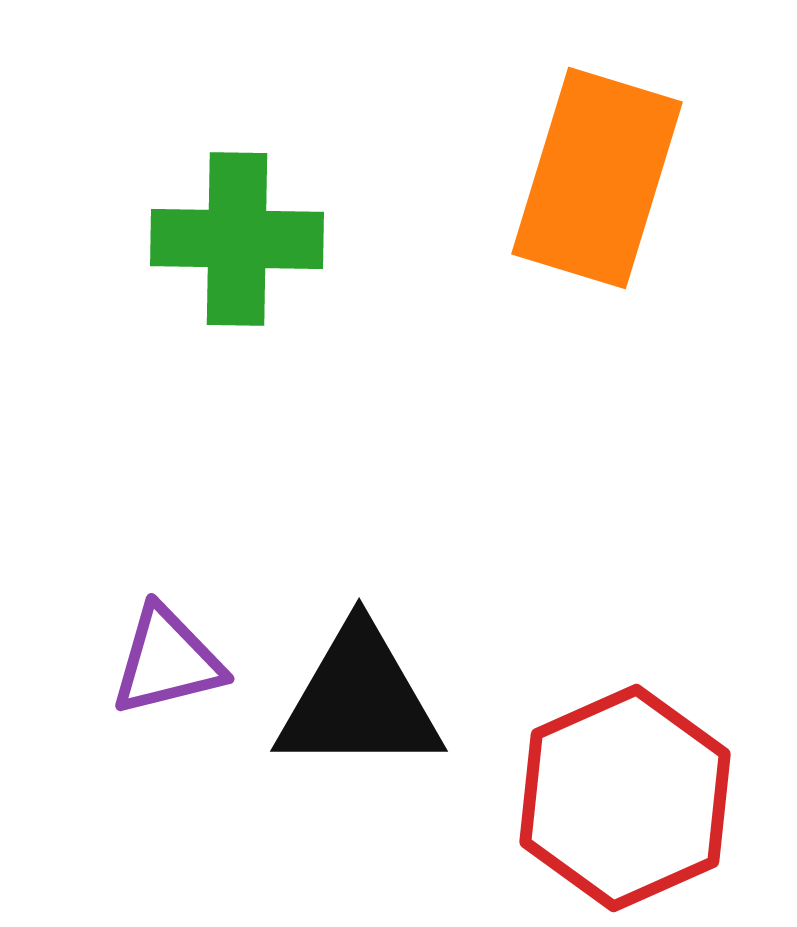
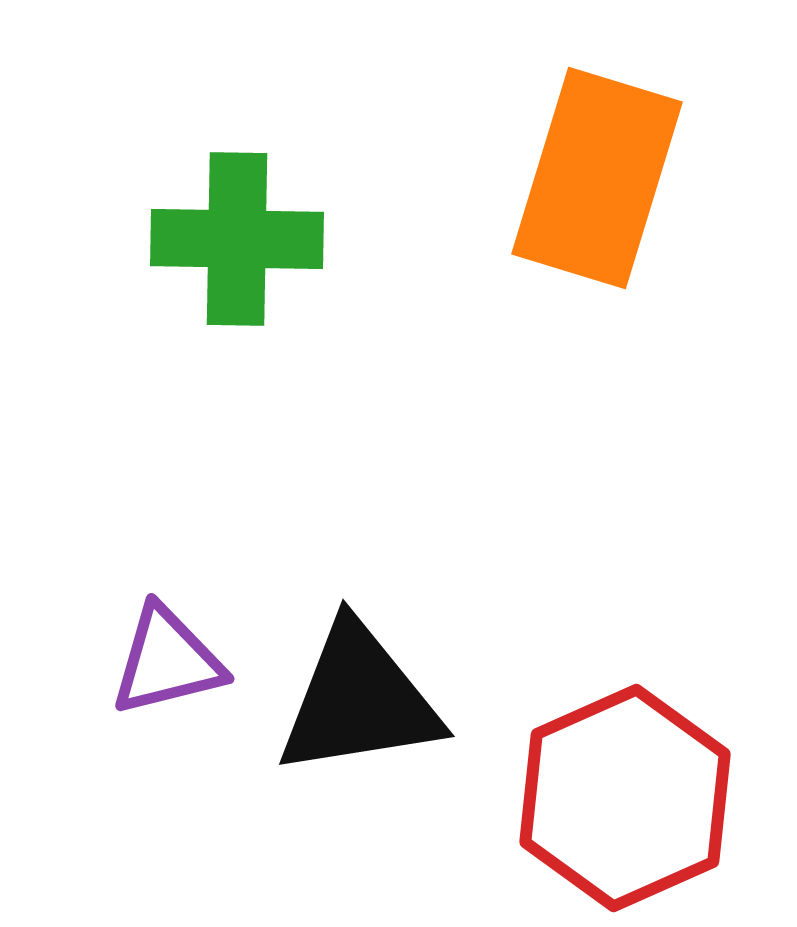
black triangle: rotated 9 degrees counterclockwise
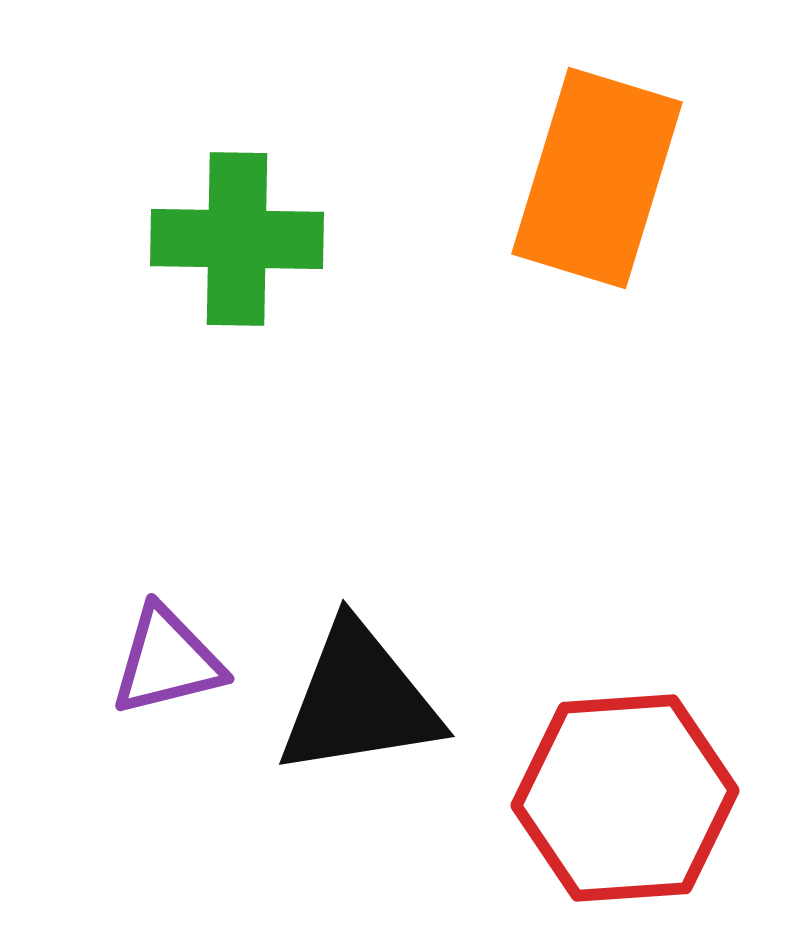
red hexagon: rotated 20 degrees clockwise
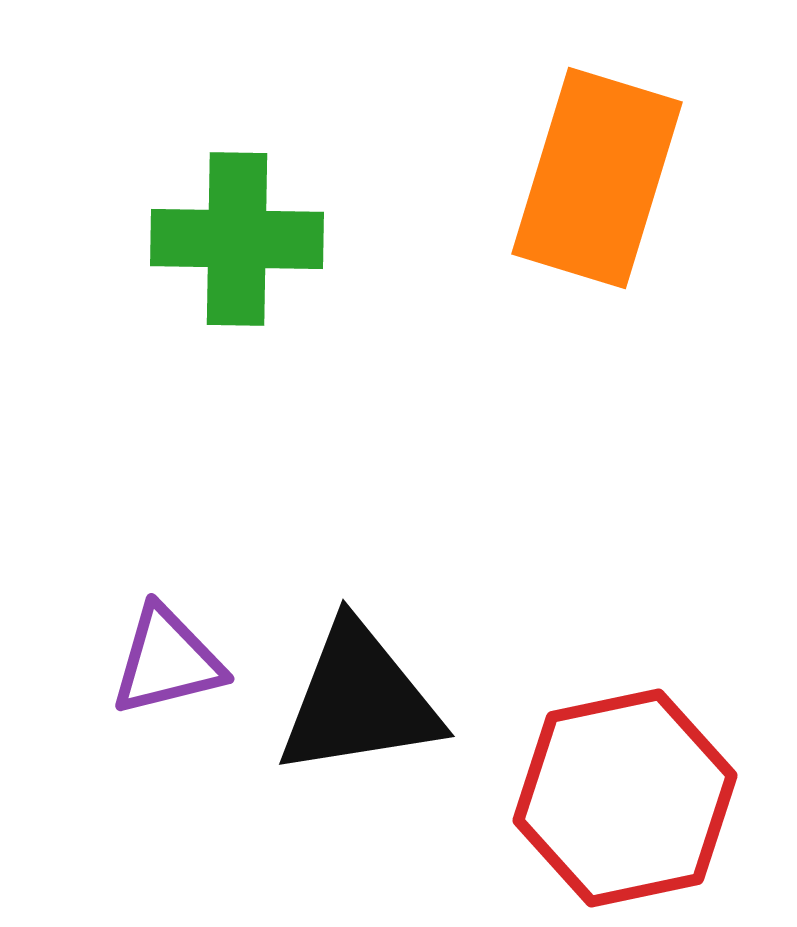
red hexagon: rotated 8 degrees counterclockwise
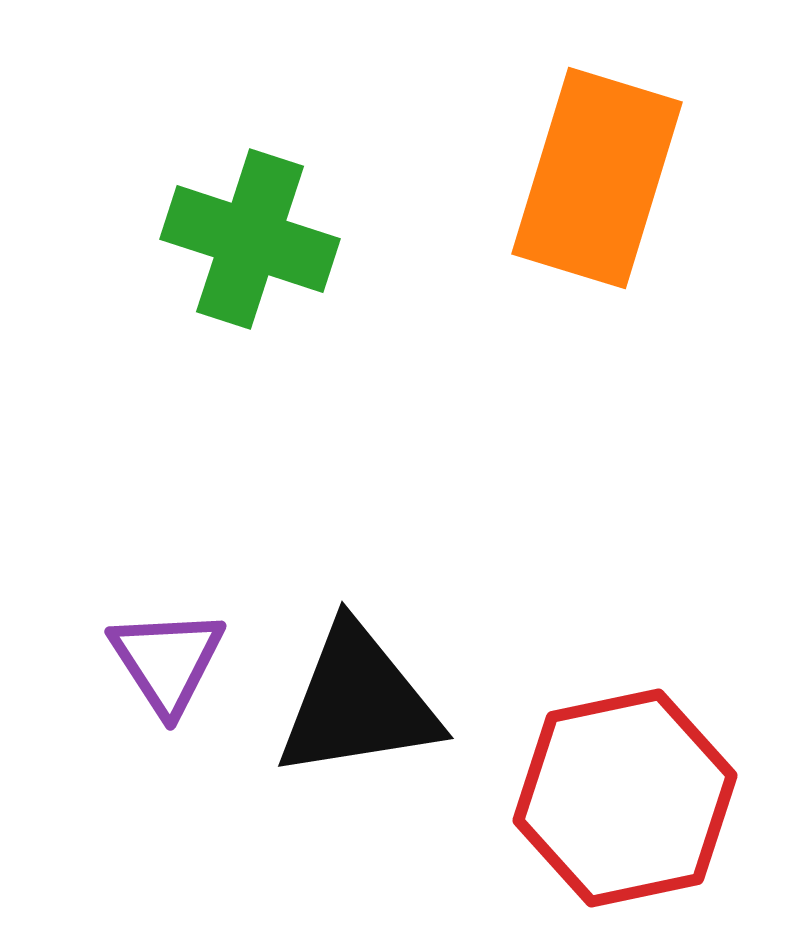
green cross: moved 13 px right; rotated 17 degrees clockwise
purple triangle: rotated 49 degrees counterclockwise
black triangle: moved 1 px left, 2 px down
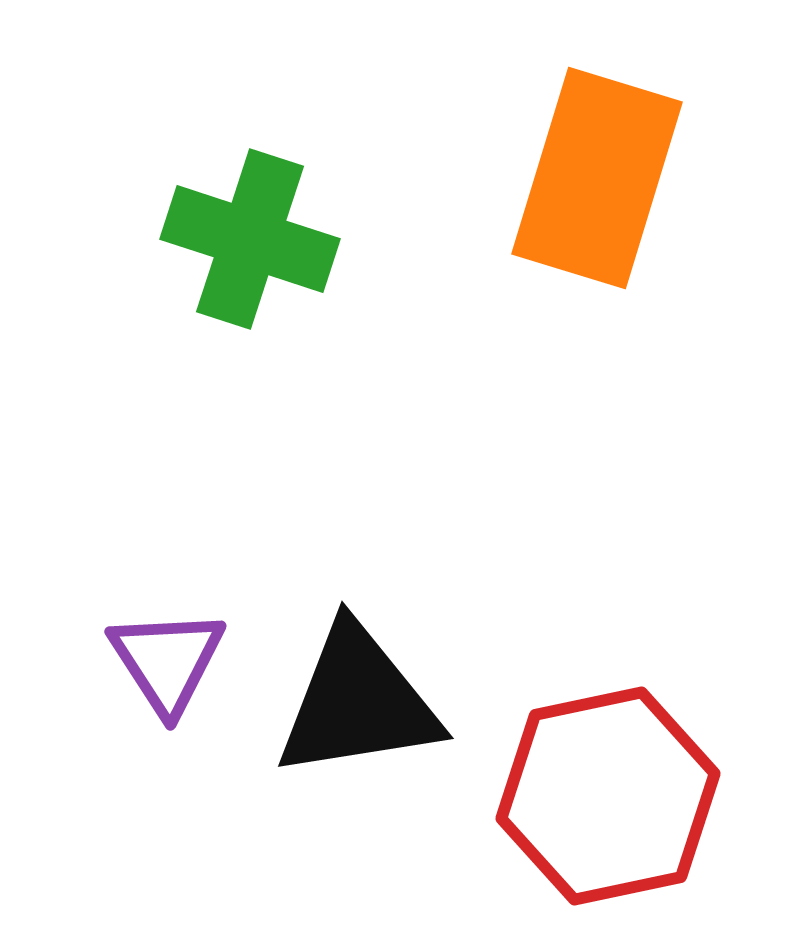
red hexagon: moved 17 px left, 2 px up
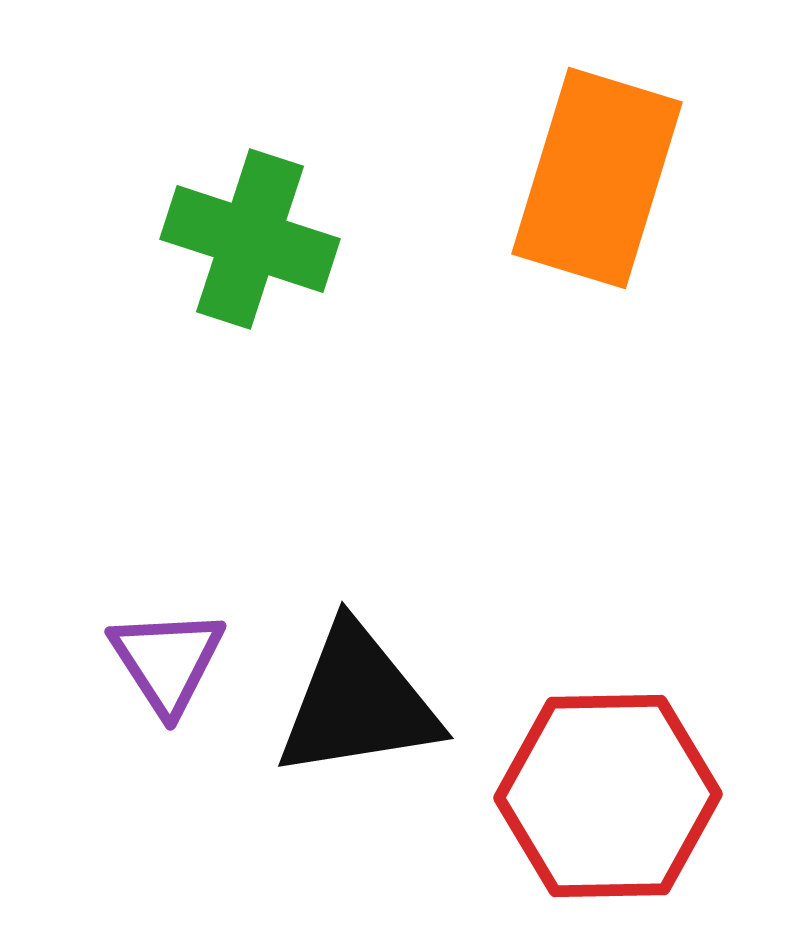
red hexagon: rotated 11 degrees clockwise
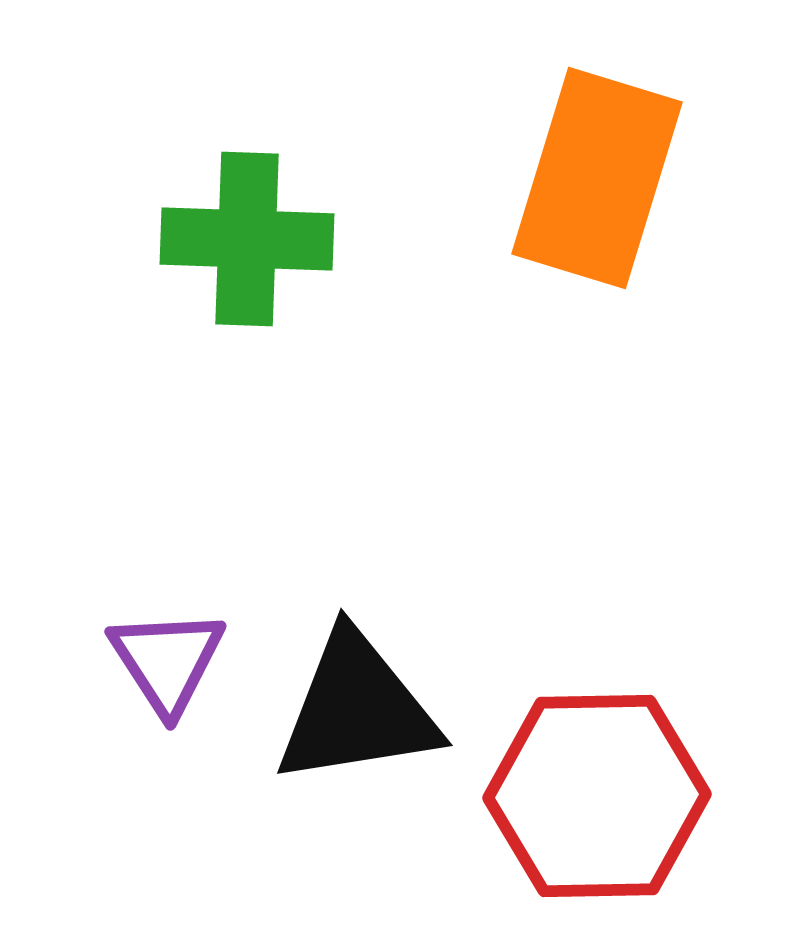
green cross: moved 3 px left; rotated 16 degrees counterclockwise
black triangle: moved 1 px left, 7 px down
red hexagon: moved 11 px left
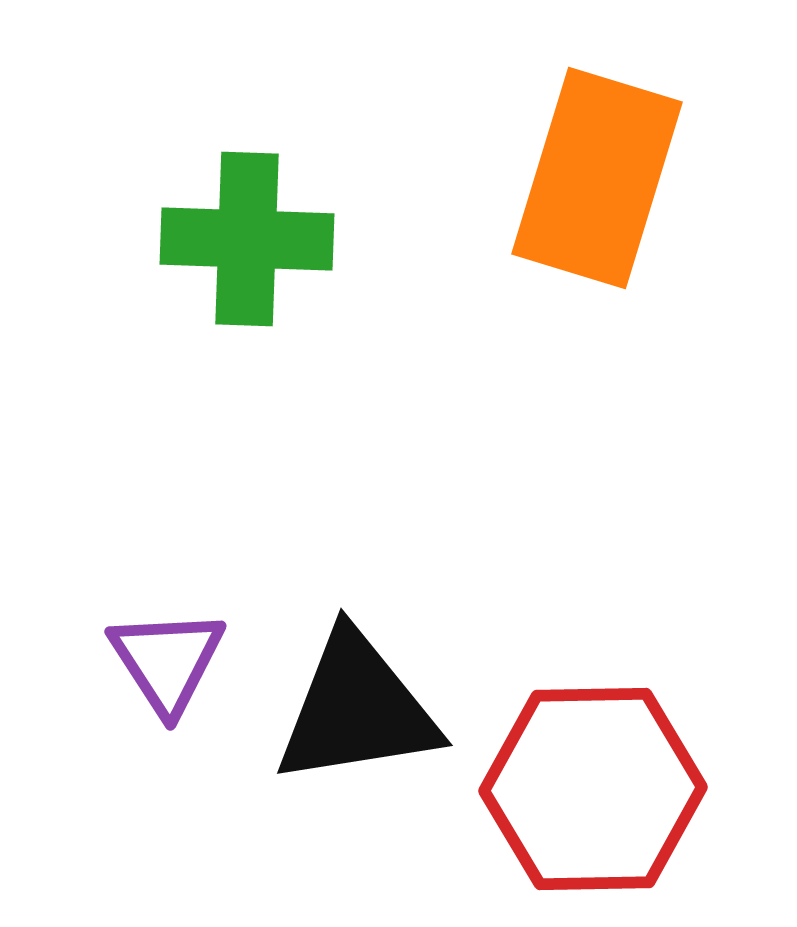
red hexagon: moved 4 px left, 7 px up
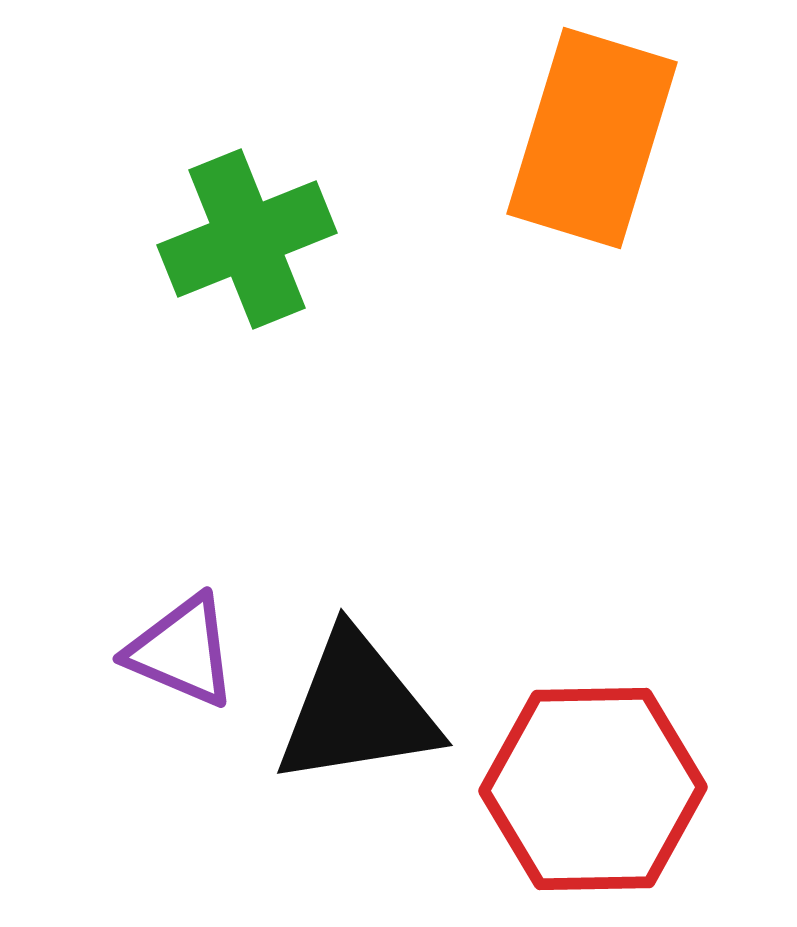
orange rectangle: moved 5 px left, 40 px up
green cross: rotated 24 degrees counterclockwise
purple triangle: moved 15 px right, 10 px up; rotated 34 degrees counterclockwise
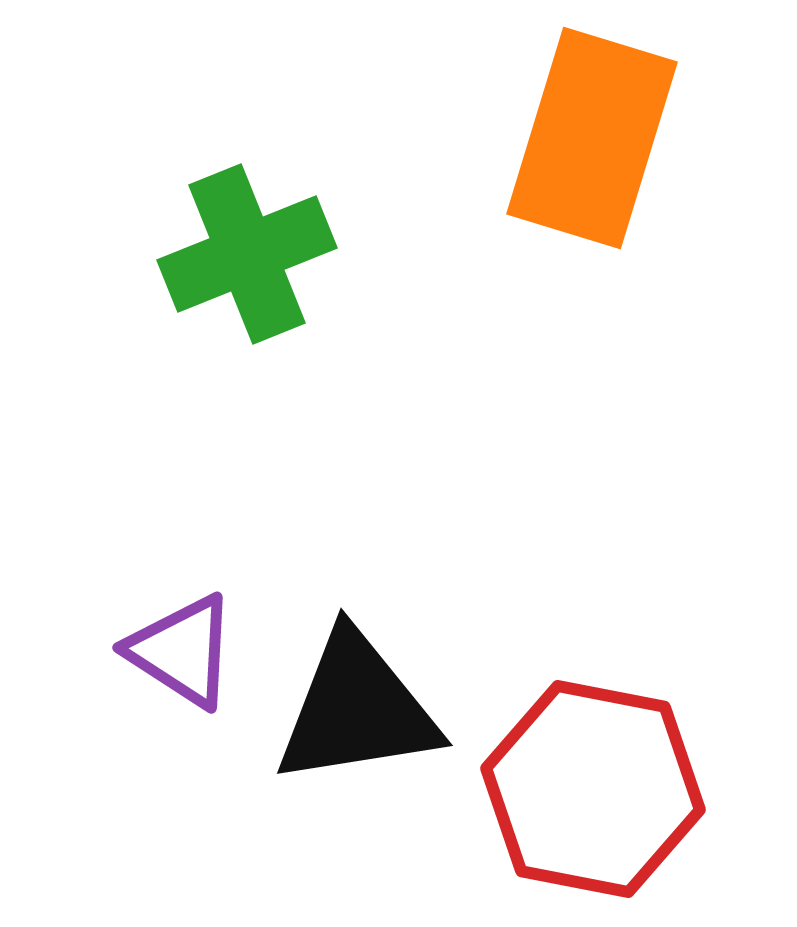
green cross: moved 15 px down
purple triangle: rotated 10 degrees clockwise
red hexagon: rotated 12 degrees clockwise
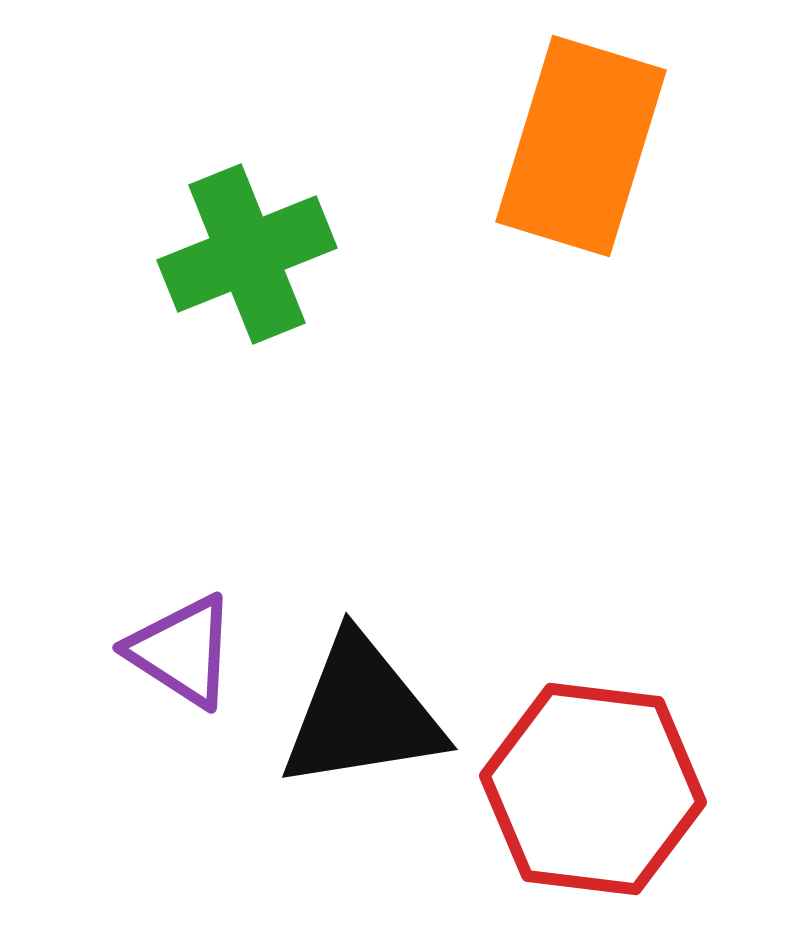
orange rectangle: moved 11 px left, 8 px down
black triangle: moved 5 px right, 4 px down
red hexagon: rotated 4 degrees counterclockwise
